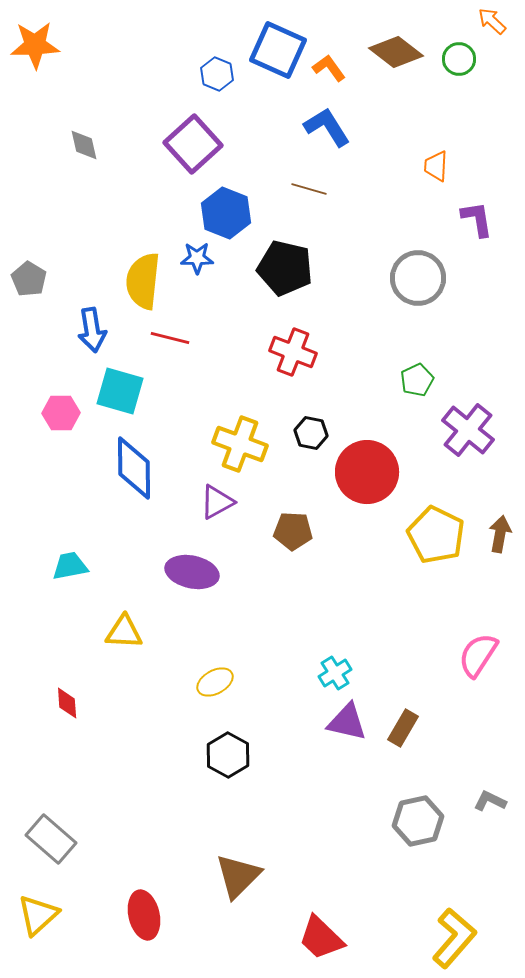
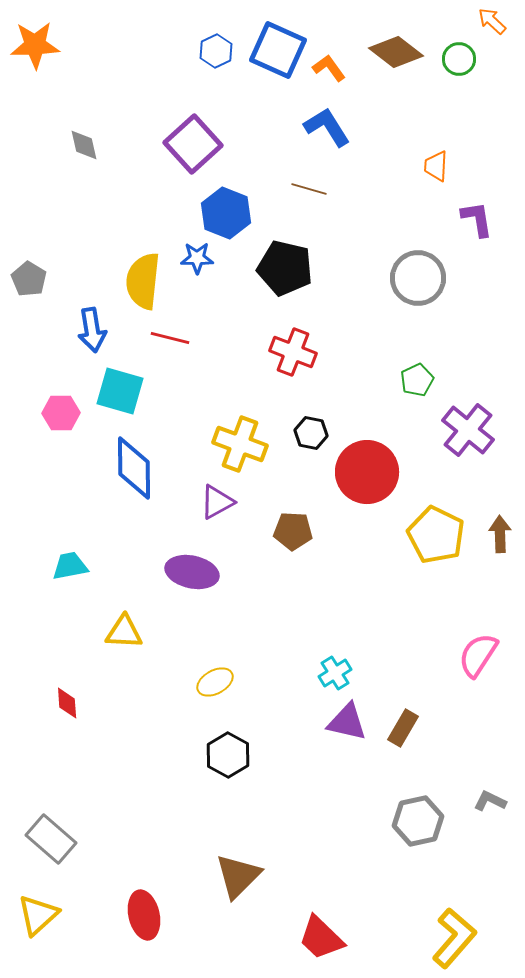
blue hexagon at (217, 74): moved 1 px left, 23 px up; rotated 12 degrees clockwise
brown arrow at (500, 534): rotated 12 degrees counterclockwise
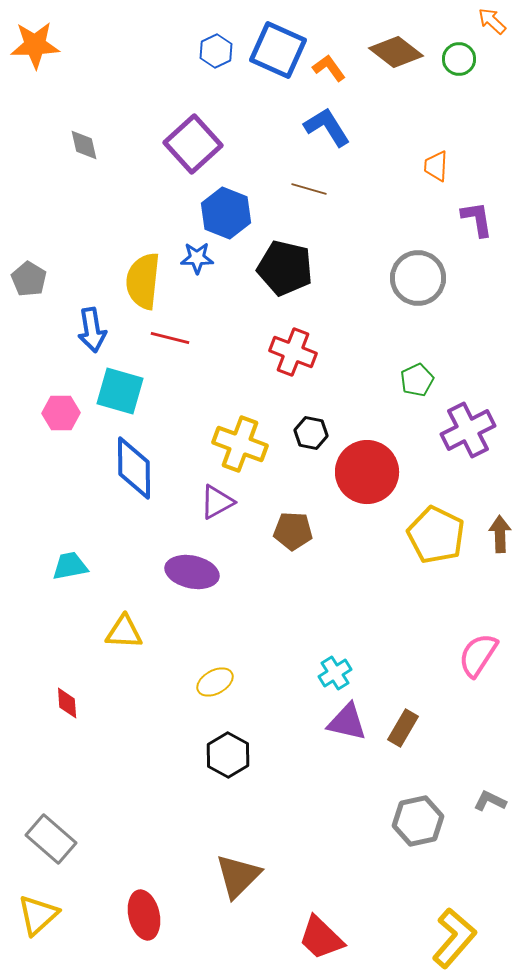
purple cross at (468, 430): rotated 24 degrees clockwise
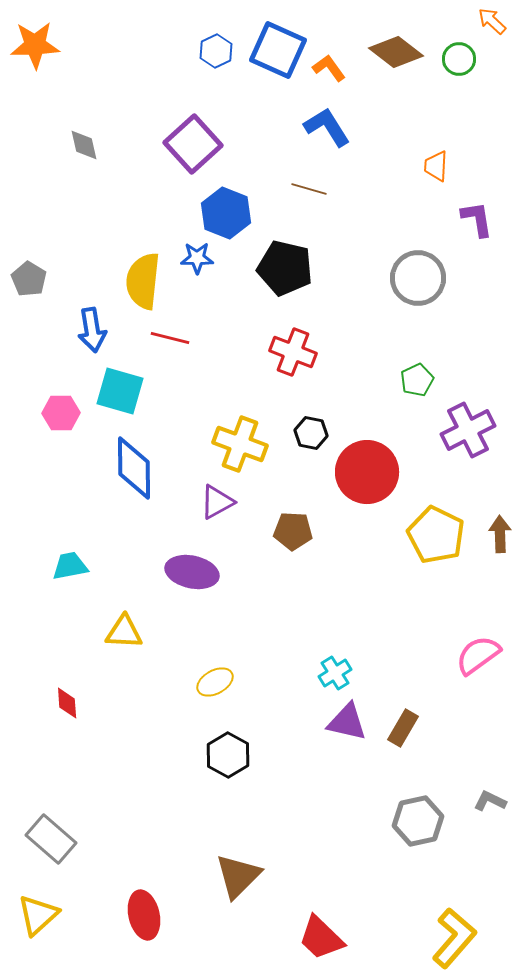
pink semicircle at (478, 655): rotated 21 degrees clockwise
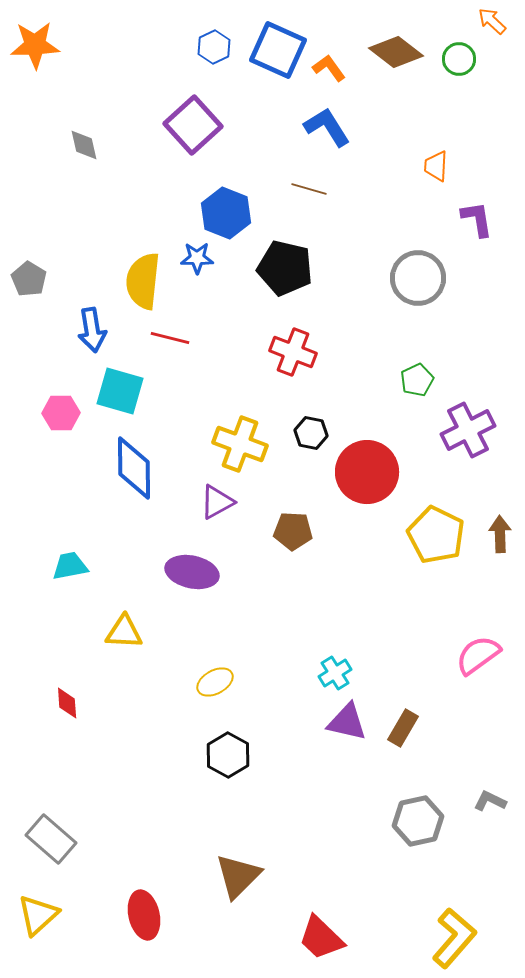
blue hexagon at (216, 51): moved 2 px left, 4 px up
purple square at (193, 144): moved 19 px up
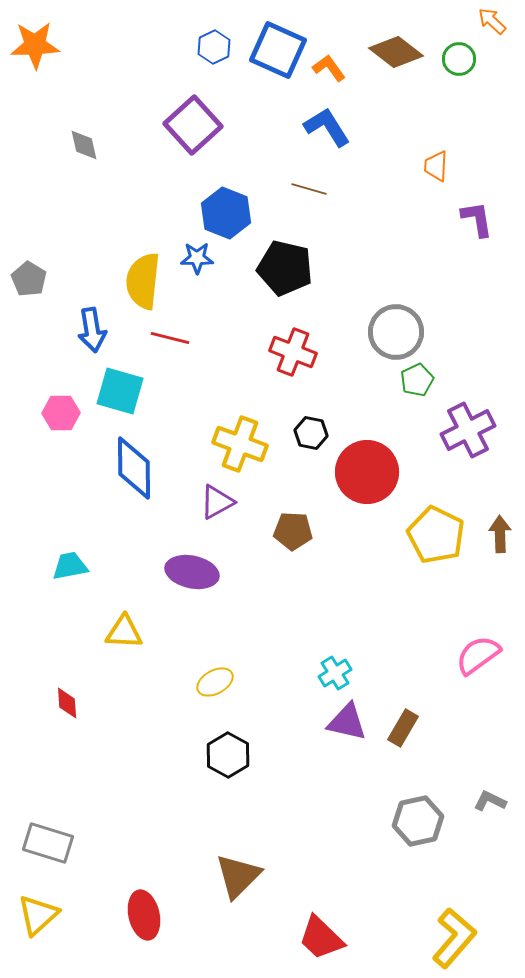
gray circle at (418, 278): moved 22 px left, 54 px down
gray rectangle at (51, 839): moved 3 px left, 4 px down; rotated 24 degrees counterclockwise
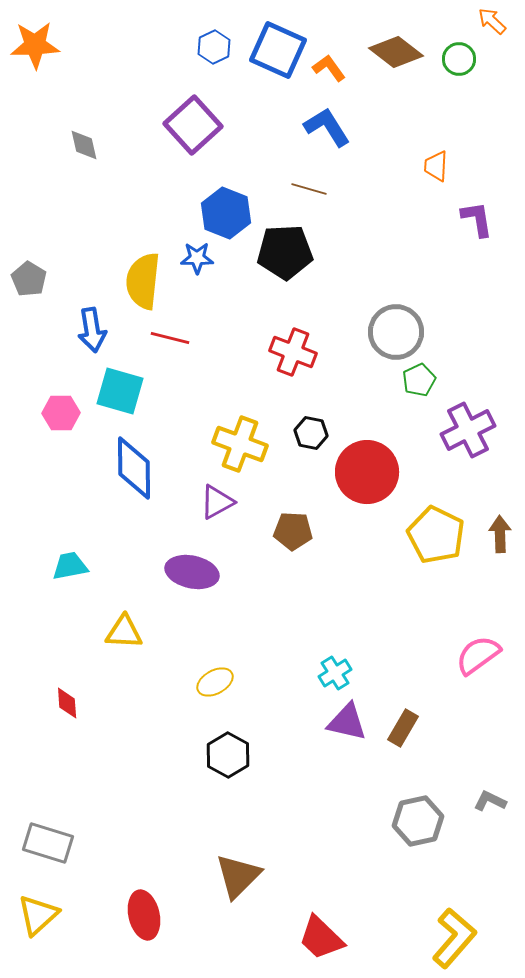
black pentagon at (285, 268): moved 16 px up; rotated 16 degrees counterclockwise
green pentagon at (417, 380): moved 2 px right
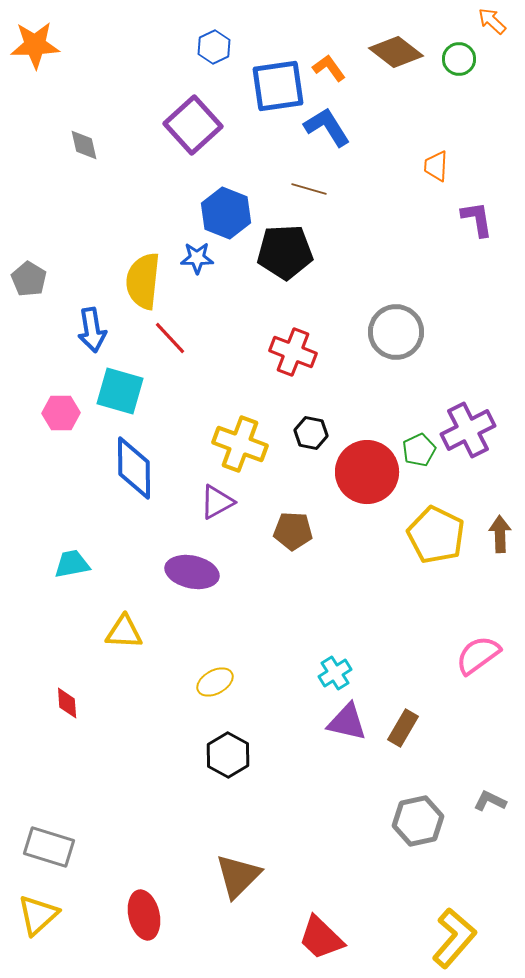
blue square at (278, 50): moved 36 px down; rotated 32 degrees counterclockwise
red line at (170, 338): rotated 33 degrees clockwise
green pentagon at (419, 380): moved 70 px down
cyan trapezoid at (70, 566): moved 2 px right, 2 px up
gray rectangle at (48, 843): moved 1 px right, 4 px down
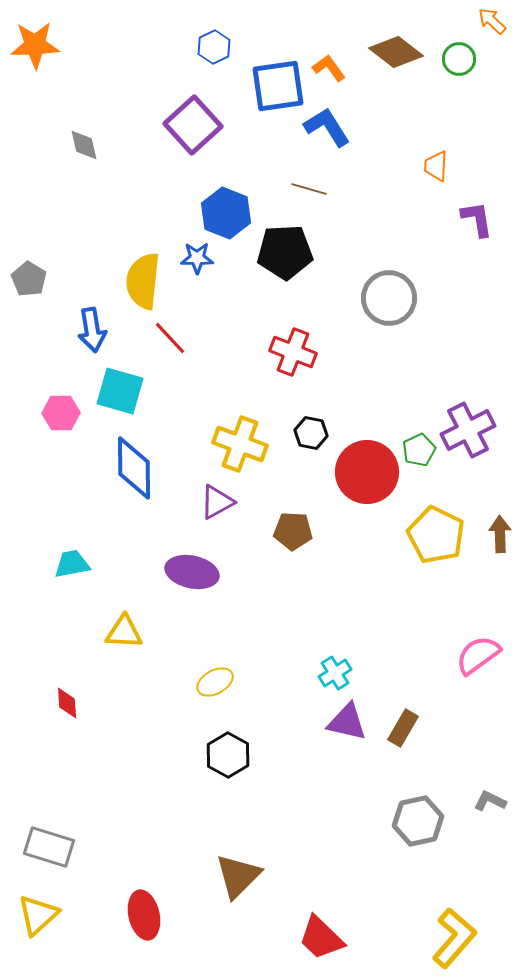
gray circle at (396, 332): moved 7 px left, 34 px up
